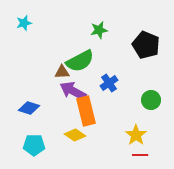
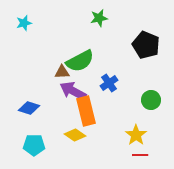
green star: moved 12 px up
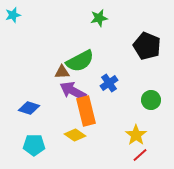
cyan star: moved 11 px left, 8 px up
black pentagon: moved 1 px right, 1 px down
red line: rotated 42 degrees counterclockwise
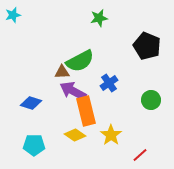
blue diamond: moved 2 px right, 5 px up
yellow star: moved 25 px left
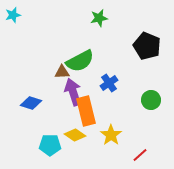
purple arrow: moved 1 px down; rotated 44 degrees clockwise
cyan pentagon: moved 16 px right
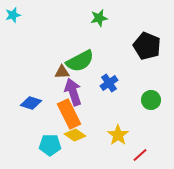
orange rectangle: moved 17 px left, 3 px down; rotated 12 degrees counterclockwise
yellow star: moved 7 px right
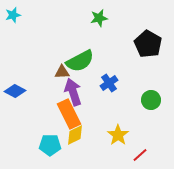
black pentagon: moved 1 px right, 2 px up; rotated 8 degrees clockwise
blue diamond: moved 16 px left, 12 px up; rotated 10 degrees clockwise
yellow diamond: rotated 60 degrees counterclockwise
